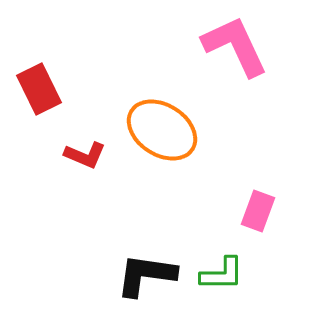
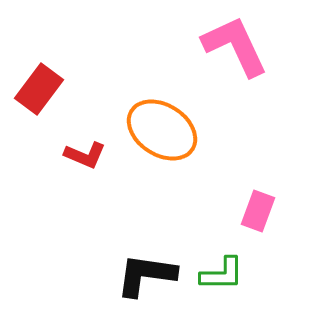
red rectangle: rotated 63 degrees clockwise
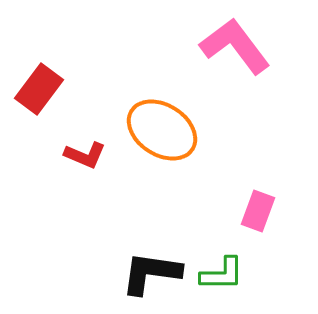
pink L-shape: rotated 12 degrees counterclockwise
black L-shape: moved 5 px right, 2 px up
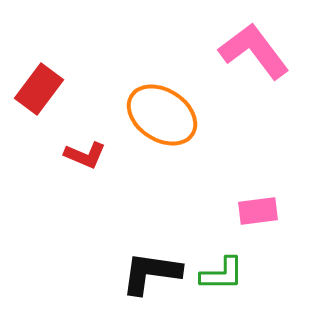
pink L-shape: moved 19 px right, 5 px down
orange ellipse: moved 15 px up
pink rectangle: rotated 63 degrees clockwise
